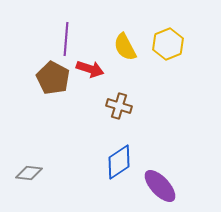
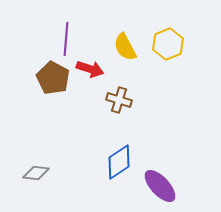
brown cross: moved 6 px up
gray diamond: moved 7 px right
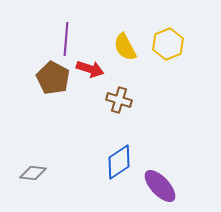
gray diamond: moved 3 px left
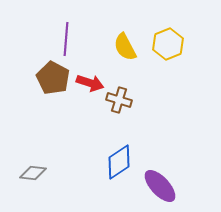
red arrow: moved 14 px down
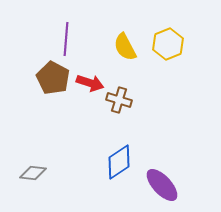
purple ellipse: moved 2 px right, 1 px up
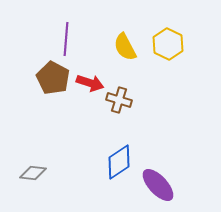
yellow hexagon: rotated 12 degrees counterclockwise
purple ellipse: moved 4 px left
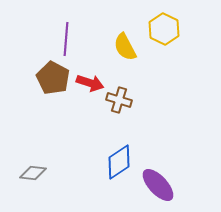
yellow hexagon: moved 4 px left, 15 px up
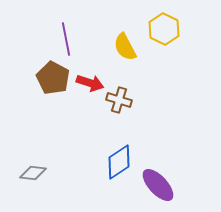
purple line: rotated 16 degrees counterclockwise
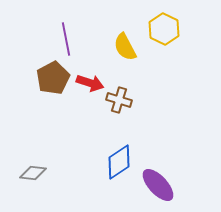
brown pentagon: rotated 16 degrees clockwise
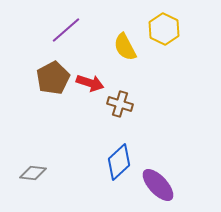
purple line: moved 9 px up; rotated 60 degrees clockwise
brown cross: moved 1 px right, 4 px down
blue diamond: rotated 9 degrees counterclockwise
